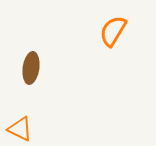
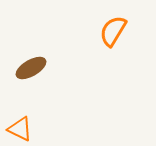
brown ellipse: rotated 52 degrees clockwise
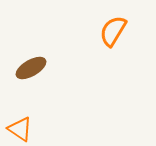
orange triangle: rotated 8 degrees clockwise
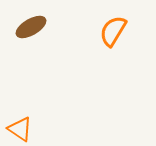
brown ellipse: moved 41 px up
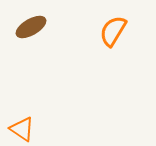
orange triangle: moved 2 px right
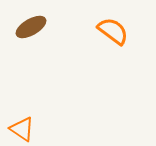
orange semicircle: rotated 96 degrees clockwise
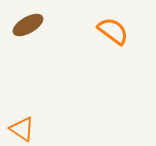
brown ellipse: moved 3 px left, 2 px up
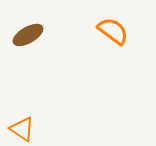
brown ellipse: moved 10 px down
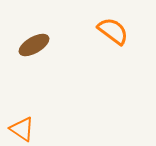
brown ellipse: moved 6 px right, 10 px down
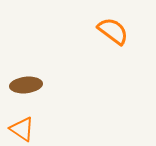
brown ellipse: moved 8 px left, 40 px down; rotated 24 degrees clockwise
